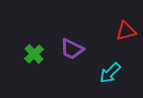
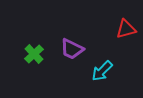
red triangle: moved 2 px up
cyan arrow: moved 8 px left, 2 px up
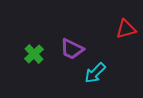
cyan arrow: moved 7 px left, 2 px down
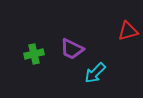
red triangle: moved 2 px right, 2 px down
green cross: rotated 30 degrees clockwise
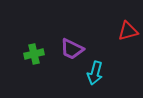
cyan arrow: rotated 30 degrees counterclockwise
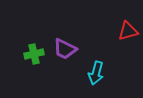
purple trapezoid: moved 7 px left
cyan arrow: moved 1 px right
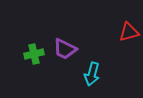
red triangle: moved 1 px right, 1 px down
cyan arrow: moved 4 px left, 1 px down
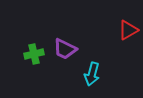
red triangle: moved 1 px left, 2 px up; rotated 15 degrees counterclockwise
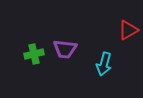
purple trapezoid: rotated 20 degrees counterclockwise
cyan arrow: moved 12 px right, 10 px up
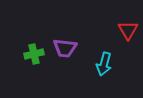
red triangle: rotated 30 degrees counterclockwise
purple trapezoid: moved 1 px up
